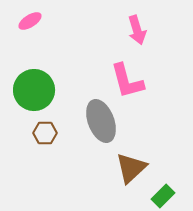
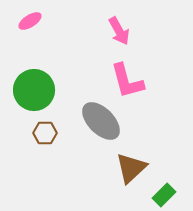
pink arrow: moved 18 px left, 1 px down; rotated 12 degrees counterclockwise
gray ellipse: rotated 24 degrees counterclockwise
green rectangle: moved 1 px right, 1 px up
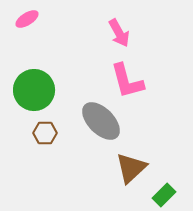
pink ellipse: moved 3 px left, 2 px up
pink arrow: moved 2 px down
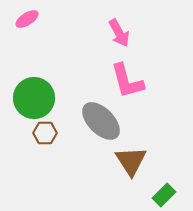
green circle: moved 8 px down
brown triangle: moved 7 px up; rotated 20 degrees counterclockwise
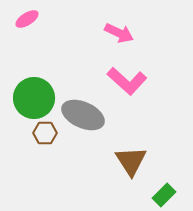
pink arrow: rotated 36 degrees counterclockwise
pink L-shape: rotated 33 degrees counterclockwise
gray ellipse: moved 18 px left, 6 px up; rotated 21 degrees counterclockwise
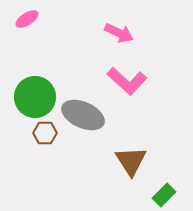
green circle: moved 1 px right, 1 px up
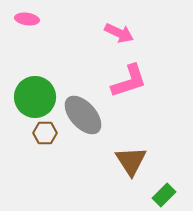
pink ellipse: rotated 40 degrees clockwise
pink L-shape: moved 2 px right; rotated 60 degrees counterclockwise
gray ellipse: rotated 24 degrees clockwise
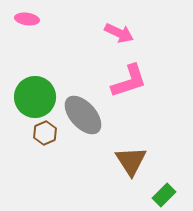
brown hexagon: rotated 25 degrees counterclockwise
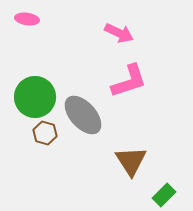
brown hexagon: rotated 20 degrees counterclockwise
